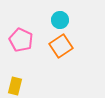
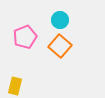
pink pentagon: moved 4 px right, 3 px up; rotated 25 degrees clockwise
orange square: moved 1 px left; rotated 15 degrees counterclockwise
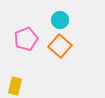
pink pentagon: moved 1 px right, 2 px down
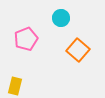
cyan circle: moved 1 px right, 2 px up
orange square: moved 18 px right, 4 px down
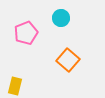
pink pentagon: moved 6 px up
orange square: moved 10 px left, 10 px down
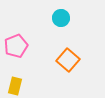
pink pentagon: moved 10 px left, 13 px down
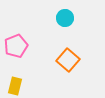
cyan circle: moved 4 px right
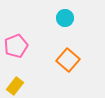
yellow rectangle: rotated 24 degrees clockwise
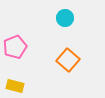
pink pentagon: moved 1 px left, 1 px down
yellow rectangle: rotated 66 degrees clockwise
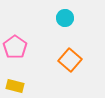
pink pentagon: rotated 15 degrees counterclockwise
orange square: moved 2 px right
